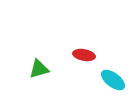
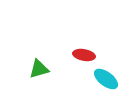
cyan ellipse: moved 7 px left, 1 px up
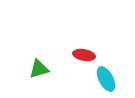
cyan ellipse: rotated 25 degrees clockwise
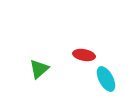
green triangle: rotated 25 degrees counterclockwise
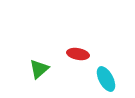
red ellipse: moved 6 px left, 1 px up
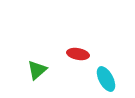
green triangle: moved 2 px left, 1 px down
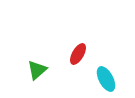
red ellipse: rotated 70 degrees counterclockwise
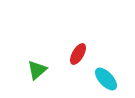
cyan ellipse: rotated 15 degrees counterclockwise
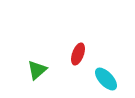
red ellipse: rotated 10 degrees counterclockwise
